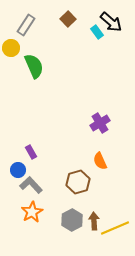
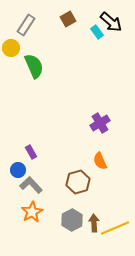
brown square: rotated 14 degrees clockwise
brown arrow: moved 2 px down
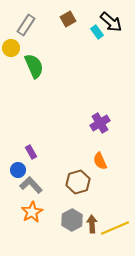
brown arrow: moved 2 px left, 1 px down
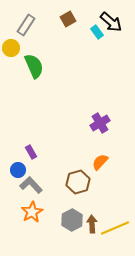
orange semicircle: moved 1 px down; rotated 66 degrees clockwise
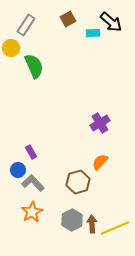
cyan rectangle: moved 4 px left, 1 px down; rotated 56 degrees counterclockwise
gray L-shape: moved 2 px right, 2 px up
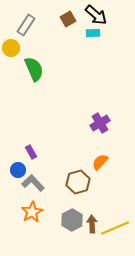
black arrow: moved 15 px left, 7 px up
green semicircle: moved 3 px down
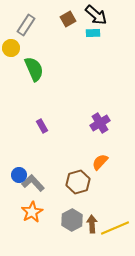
purple rectangle: moved 11 px right, 26 px up
blue circle: moved 1 px right, 5 px down
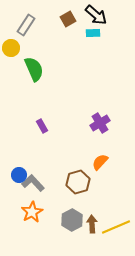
yellow line: moved 1 px right, 1 px up
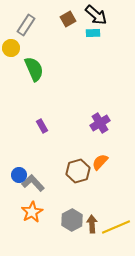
brown hexagon: moved 11 px up
